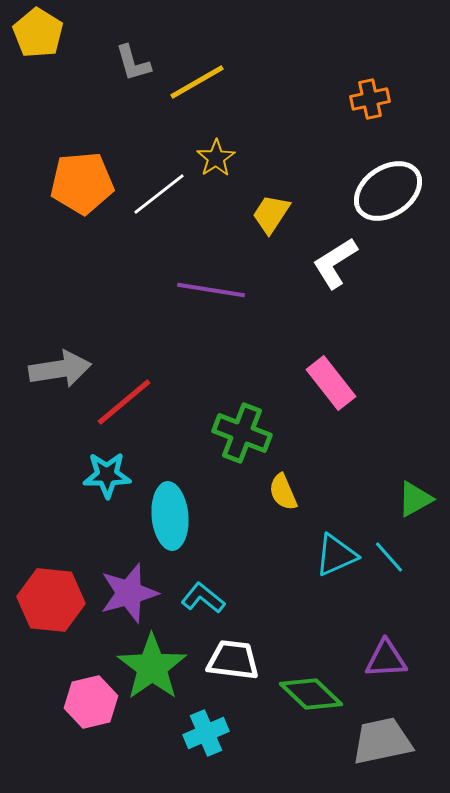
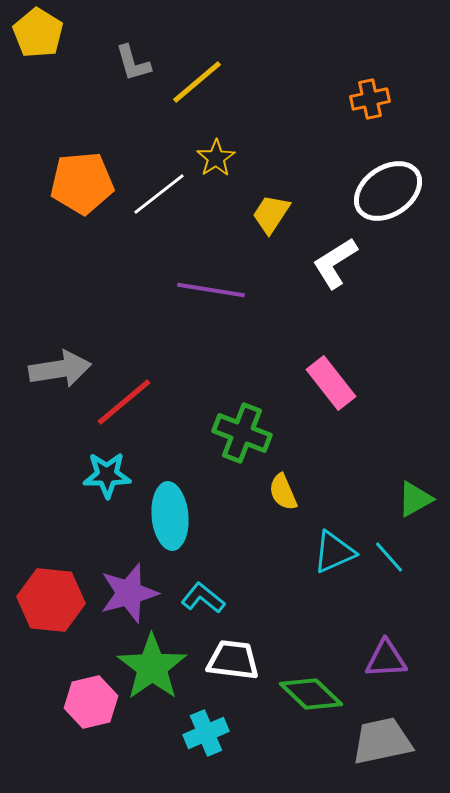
yellow line: rotated 10 degrees counterclockwise
cyan triangle: moved 2 px left, 3 px up
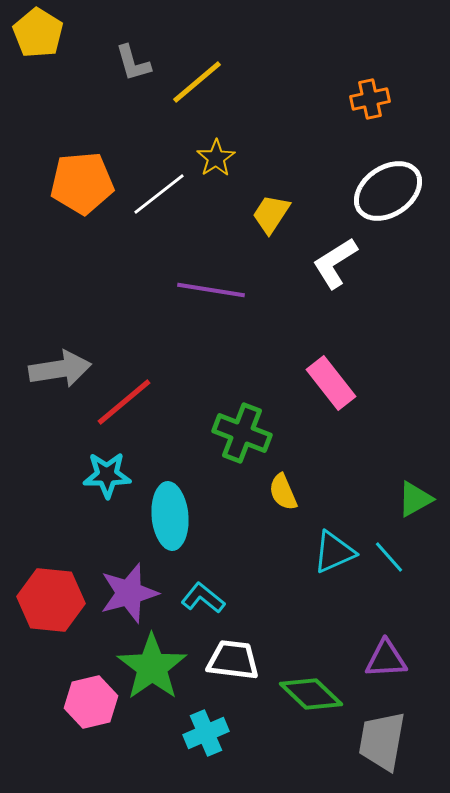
gray trapezoid: rotated 68 degrees counterclockwise
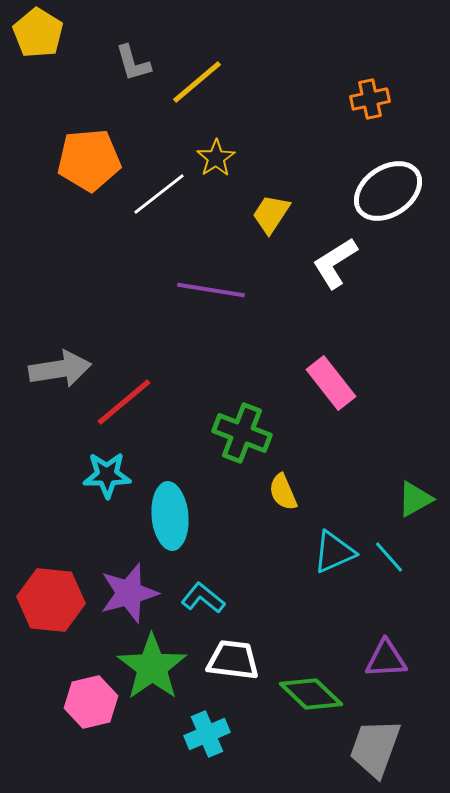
orange pentagon: moved 7 px right, 23 px up
cyan cross: moved 1 px right, 1 px down
gray trapezoid: moved 7 px left, 7 px down; rotated 10 degrees clockwise
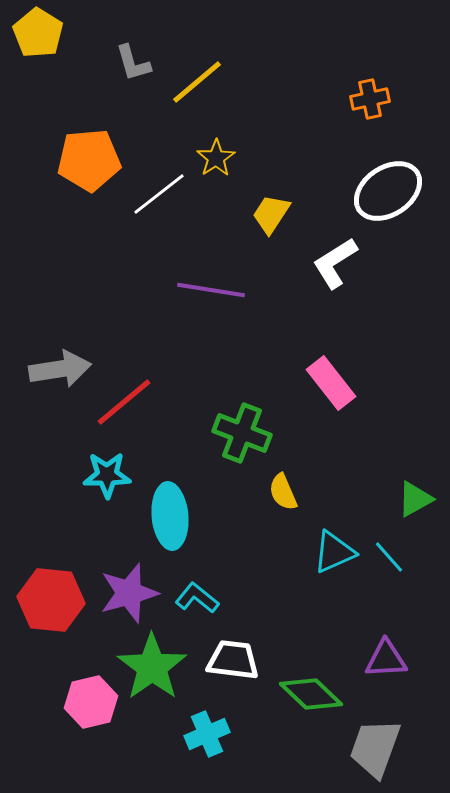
cyan L-shape: moved 6 px left
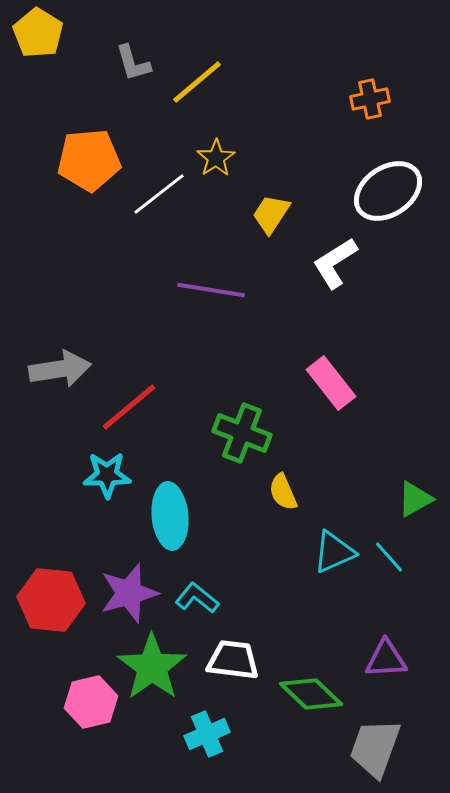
red line: moved 5 px right, 5 px down
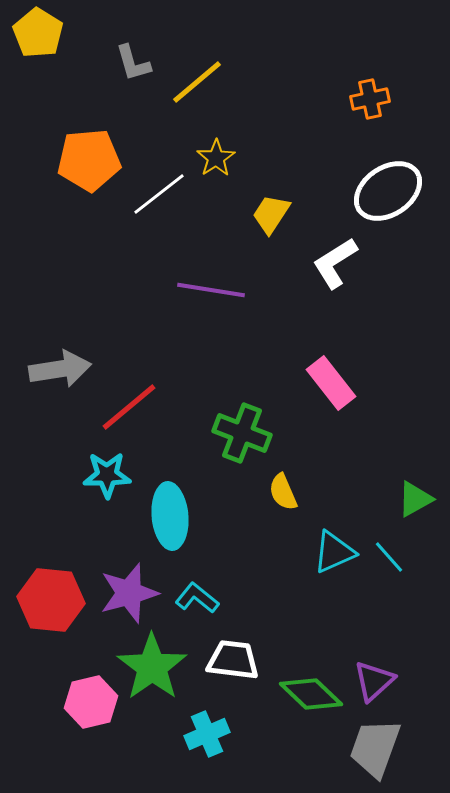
purple triangle: moved 12 px left, 22 px down; rotated 39 degrees counterclockwise
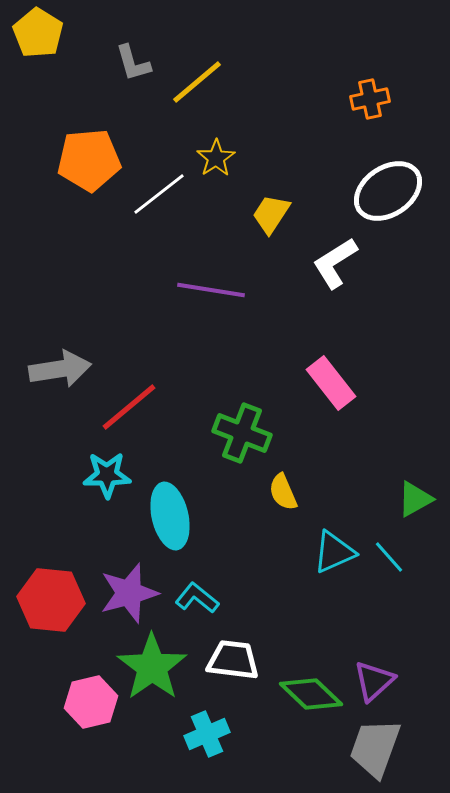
cyan ellipse: rotated 8 degrees counterclockwise
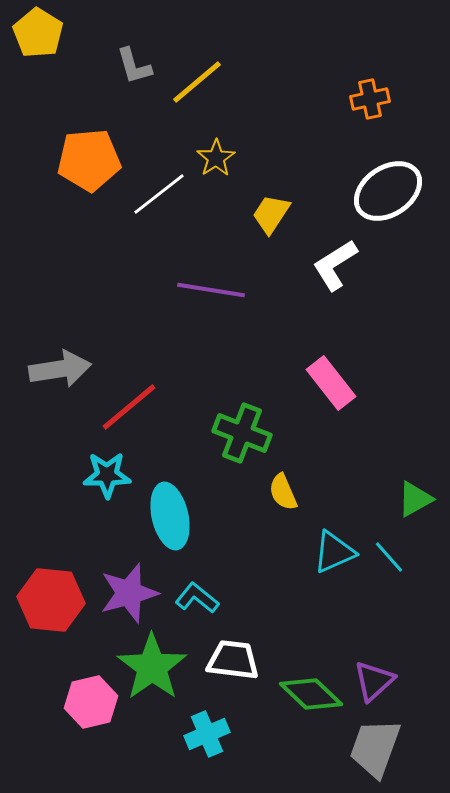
gray L-shape: moved 1 px right, 3 px down
white L-shape: moved 2 px down
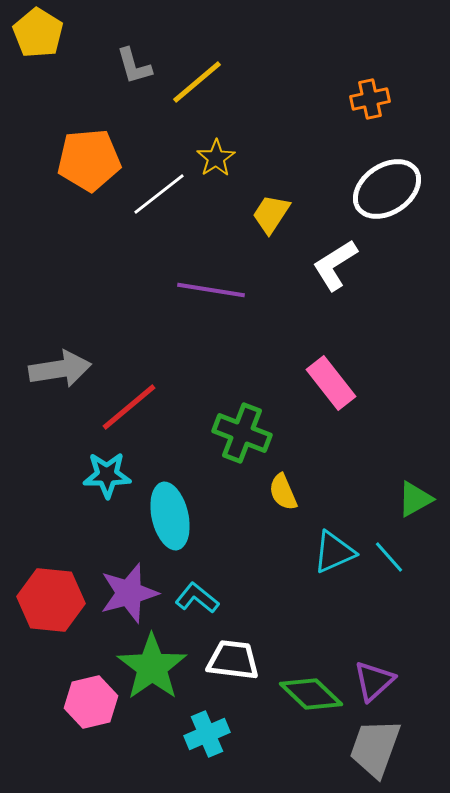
white ellipse: moved 1 px left, 2 px up
